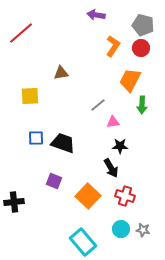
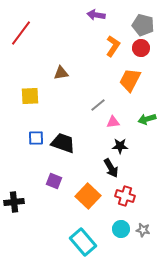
red line: rotated 12 degrees counterclockwise
green arrow: moved 5 px right, 14 px down; rotated 72 degrees clockwise
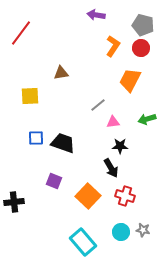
cyan circle: moved 3 px down
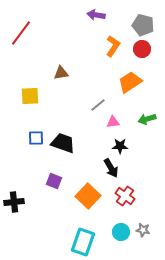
red circle: moved 1 px right, 1 px down
orange trapezoid: moved 2 px down; rotated 30 degrees clockwise
red cross: rotated 18 degrees clockwise
cyan rectangle: rotated 60 degrees clockwise
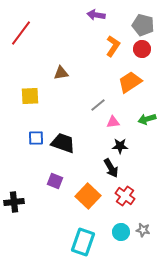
purple square: moved 1 px right
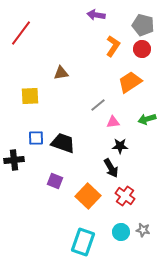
black cross: moved 42 px up
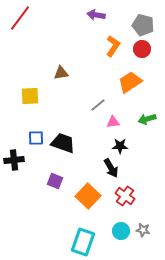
red line: moved 1 px left, 15 px up
cyan circle: moved 1 px up
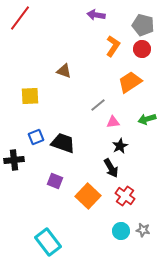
brown triangle: moved 3 px right, 2 px up; rotated 28 degrees clockwise
blue square: moved 1 px up; rotated 21 degrees counterclockwise
black star: rotated 28 degrees counterclockwise
cyan rectangle: moved 35 px left; rotated 56 degrees counterclockwise
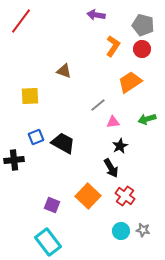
red line: moved 1 px right, 3 px down
black trapezoid: rotated 10 degrees clockwise
purple square: moved 3 px left, 24 px down
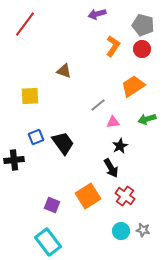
purple arrow: moved 1 px right, 1 px up; rotated 24 degrees counterclockwise
red line: moved 4 px right, 3 px down
orange trapezoid: moved 3 px right, 4 px down
black trapezoid: rotated 25 degrees clockwise
orange square: rotated 15 degrees clockwise
